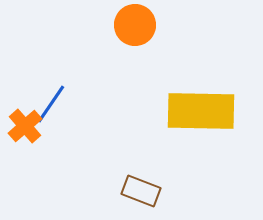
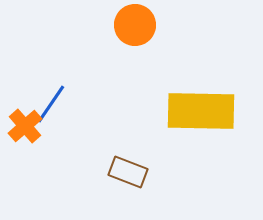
brown rectangle: moved 13 px left, 19 px up
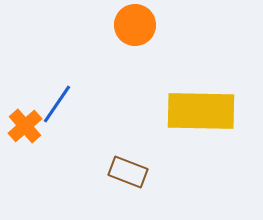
blue line: moved 6 px right
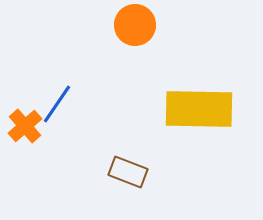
yellow rectangle: moved 2 px left, 2 px up
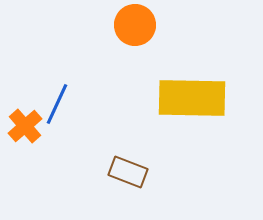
blue line: rotated 9 degrees counterclockwise
yellow rectangle: moved 7 px left, 11 px up
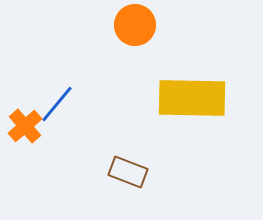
blue line: rotated 15 degrees clockwise
